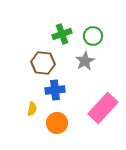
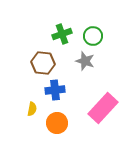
gray star: rotated 24 degrees counterclockwise
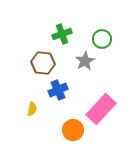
green circle: moved 9 px right, 3 px down
gray star: rotated 24 degrees clockwise
blue cross: moved 3 px right; rotated 18 degrees counterclockwise
pink rectangle: moved 2 px left, 1 px down
orange circle: moved 16 px right, 7 px down
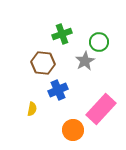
green circle: moved 3 px left, 3 px down
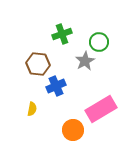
brown hexagon: moved 5 px left, 1 px down
blue cross: moved 2 px left, 4 px up
pink rectangle: rotated 16 degrees clockwise
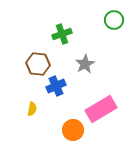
green circle: moved 15 px right, 22 px up
gray star: moved 3 px down
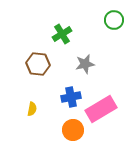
green cross: rotated 12 degrees counterclockwise
gray star: rotated 18 degrees clockwise
blue cross: moved 15 px right, 11 px down; rotated 12 degrees clockwise
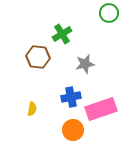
green circle: moved 5 px left, 7 px up
brown hexagon: moved 7 px up
pink rectangle: rotated 12 degrees clockwise
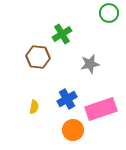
gray star: moved 5 px right
blue cross: moved 4 px left, 2 px down; rotated 18 degrees counterclockwise
yellow semicircle: moved 2 px right, 2 px up
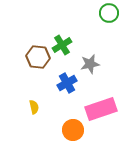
green cross: moved 11 px down
blue cross: moved 16 px up
yellow semicircle: rotated 24 degrees counterclockwise
